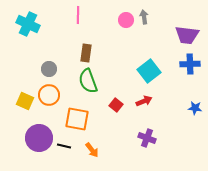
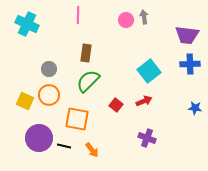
cyan cross: moved 1 px left
green semicircle: rotated 65 degrees clockwise
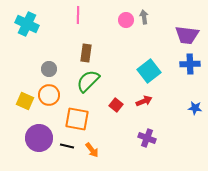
black line: moved 3 px right
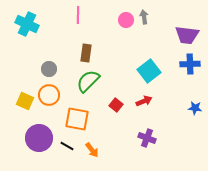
black line: rotated 16 degrees clockwise
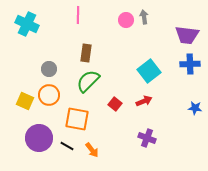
red square: moved 1 px left, 1 px up
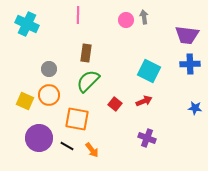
cyan square: rotated 25 degrees counterclockwise
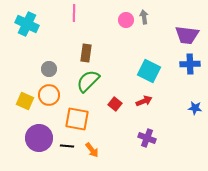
pink line: moved 4 px left, 2 px up
black line: rotated 24 degrees counterclockwise
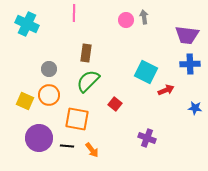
cyan square: moved 3 px left, 1 px down
red arrow: moved 22 px right, 11 px up
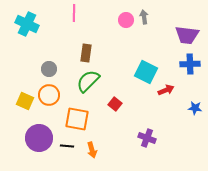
orange arrow: rotated 21 degrees clockwise
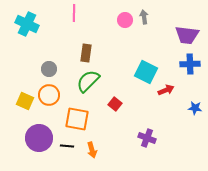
pink circle: moved 1 px left
